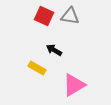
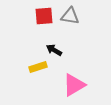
red square: rotated 30 degrees counterclockwise
yellow rectangle: moved 1 px right, 1 px up; rotated 48 degrees counterclockwise
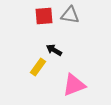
gray triangle: moved 1 px up
yellow rectangle: rotated 36 degrees counterclockwise
pink triangle: rotated 10 degrees clockwise
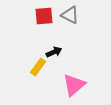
gray triangle: rotated 18 degrees clockwise
black arrow: moved 2 px down; rotated 126 degrees clockwise
pink triangle: rotated 20 degrees counterclockwise
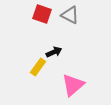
red square: moved 2 px left, 2 px up; rotated 24 degrees clockwise
pink triangle: moved 1 px left
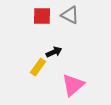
red square: moved 2 px down; rotated 18 degrees counterclockwise
